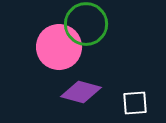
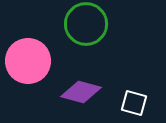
pink circle: moved 31 px left, 14 px down
white square: moved 1 px left; rotated 20 degrees clockwise
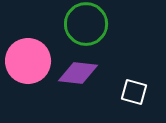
purple diamond: moved 3 px left, 19 px up; rotated 9 degrees counterclockwise
white square: moved 11 px up
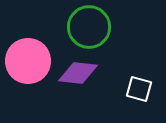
green circle: moved 3 px right, 3 px down
white square: moved 5 px right, 3 px up
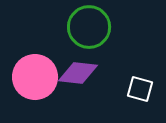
pink circle: moved 7 px right, 16 px down
white square: moved 1 px right
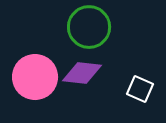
purple diamond: moved 4 px right
white square: rotated 8 degrees clockwise
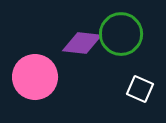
green circle: moved 32 px right, 7 px down
purple diamond: moved 30 px up
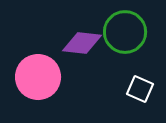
green circle: moved 4 px right, 2 px up
pink circle: moved 3 px right
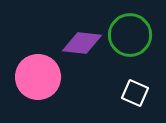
green circle: moved 5 px right, 3 px down
white square: moved 5 px left, 4 px down
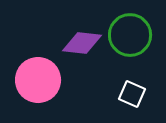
pink circle: moved 3 px down
white square: moved 3 px left, 1 px down
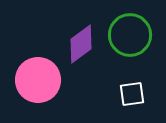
purple diamond: moved 1 px left, 1 px down; rotated 42 degrees counterclockwise
white square: rotated 32 degrees counterclockwise
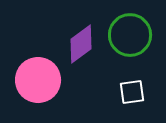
white square: moved 2 px up
